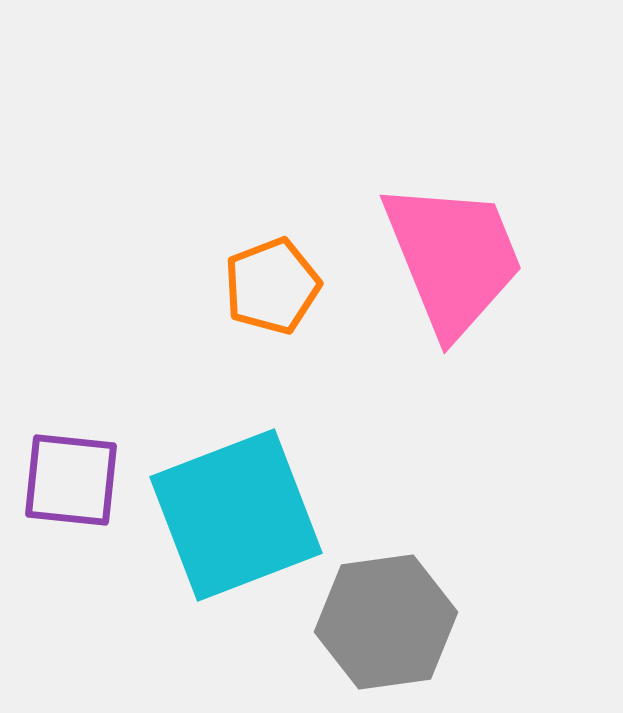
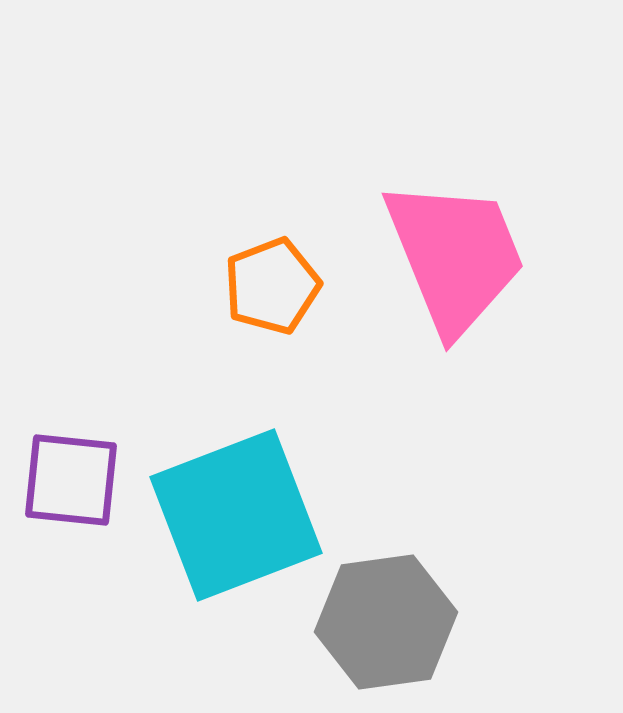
pink trapezoid: moved 2 px right, 2 px up
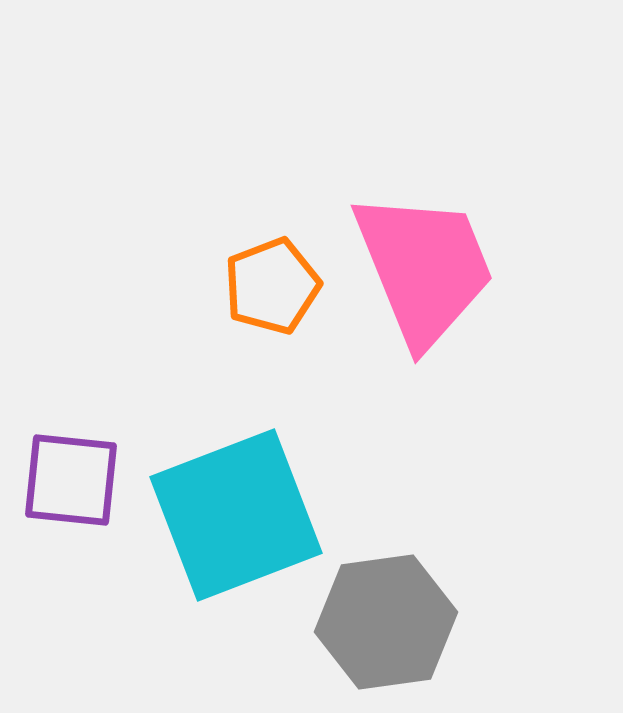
pink trapezoid: moved 31 px left, 12 px down
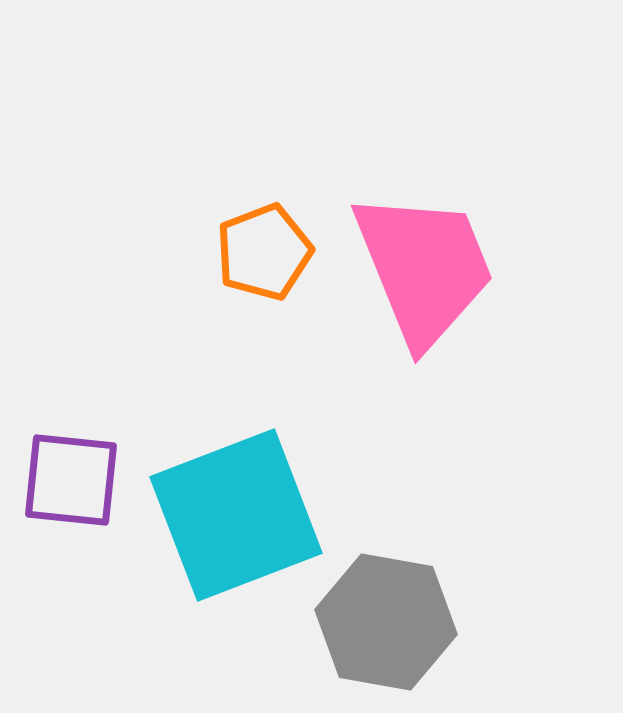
orange pentagon: moved 8 px left, 34 px up
gray hexagon: rotated 18 degrees clockwise
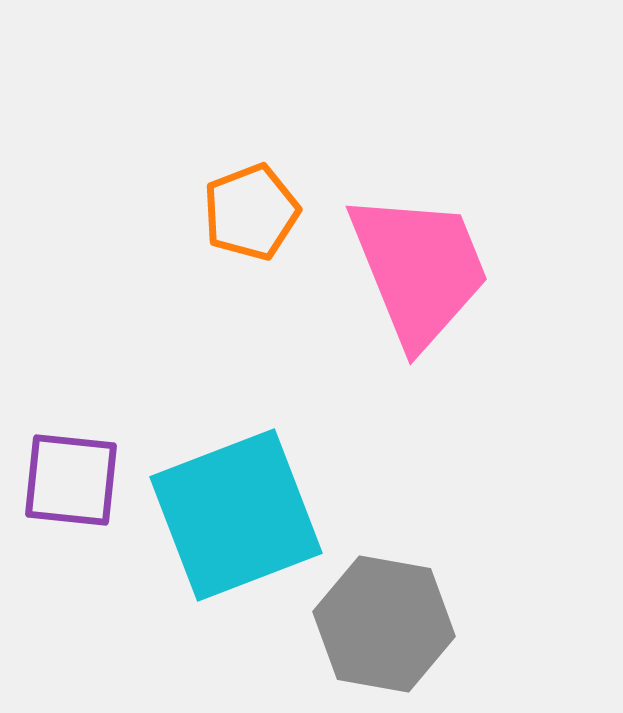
orange pentagon: moved 13 px left, 40 px up
pink trapezoid: moved 5 px left, 1 px down
gray hexagon: moved 2 px left, 2 px down
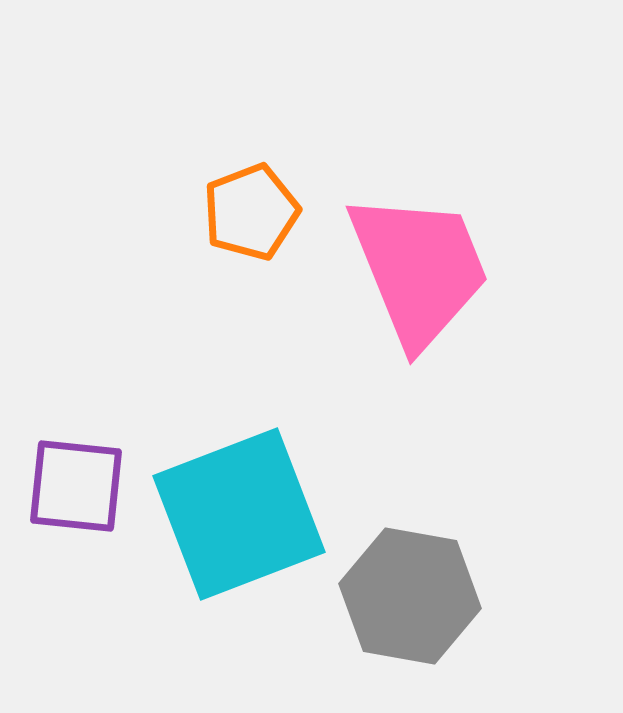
purple square: moved 5 px right, 6 px down
cyan square: moved 3 px right, 1 px up
gray hexagon: moved 26 px right, 28 px up
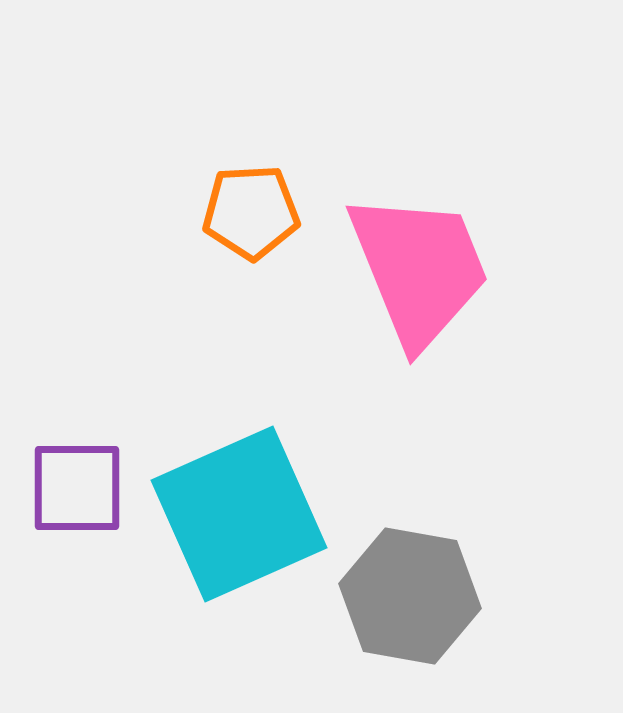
orange pentagon: rotated 18 degrees clockwise
purple square: moved 1 px right, 2 px down; rotated 6 degrees counterclockwise
cyan square: rotated 3 degrees counterclockwise
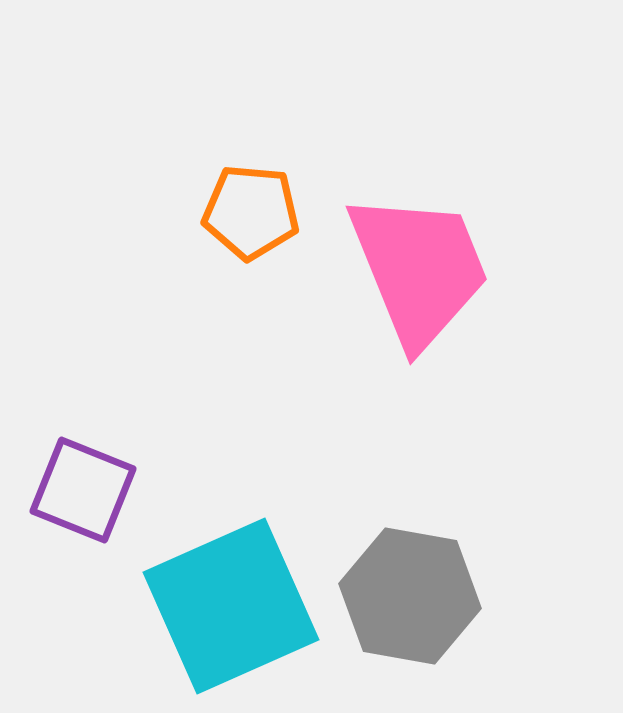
orange pentagon: rotated 8 degrees clockwise
purple square: moved 6 px right, 2 px down; rotated 22 degrees clockwise
cyan square: moved 8 px left, 92 px down
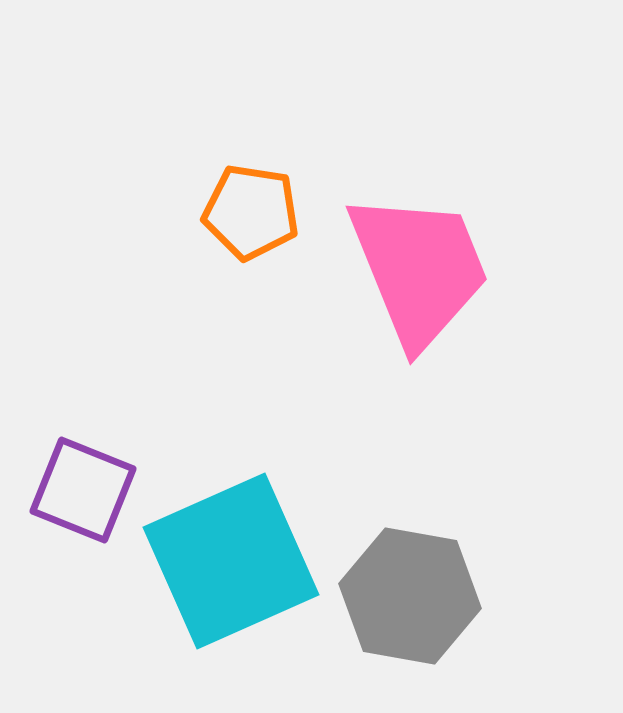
orange pentagon: rotated 4 degrees clockwise
cyan square: moved 45 px up
